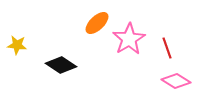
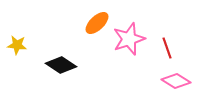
pink star: rotated 12 degrees clockwise
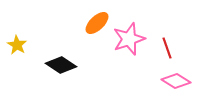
yellow star: rotated 24 degrees clockwise
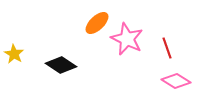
pink star: moved 2 px left; rotated 28 degrees counterclockwise
yellow star: moved 3 px left, 9 px down
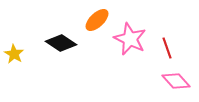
orange ellipse: moved 3 px up
pink star: moved 3 px right
black diamond: moved 22 px up
pink diamond: rotated 16 degrees clockwise
